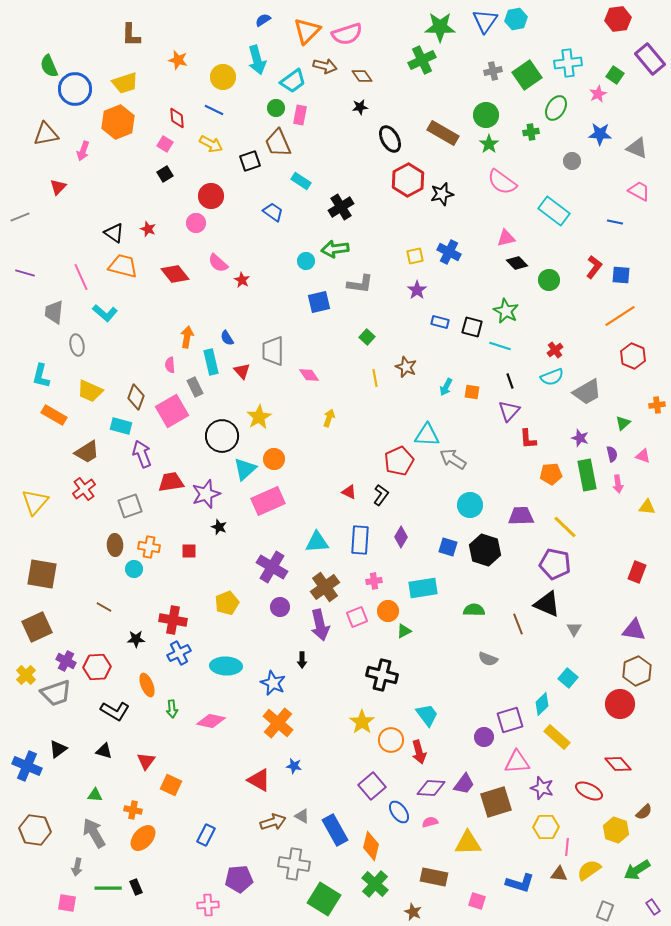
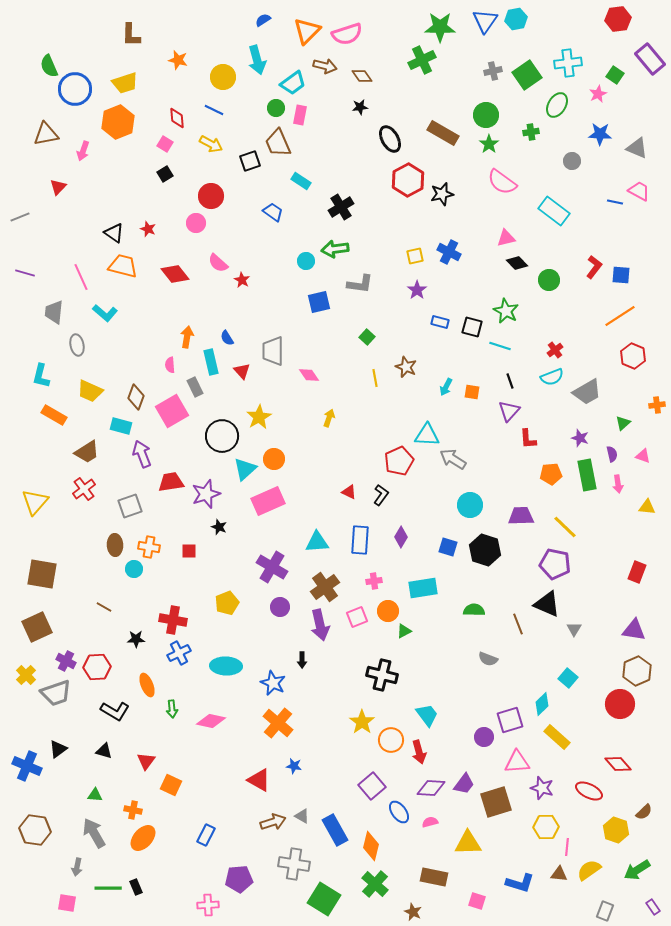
cyan trapezoid at (293, 81): moved 2 px down
green ellipse at (556, 108): moved 1 px right, 3 px up
blue line at (615, 222): moved 20 px up
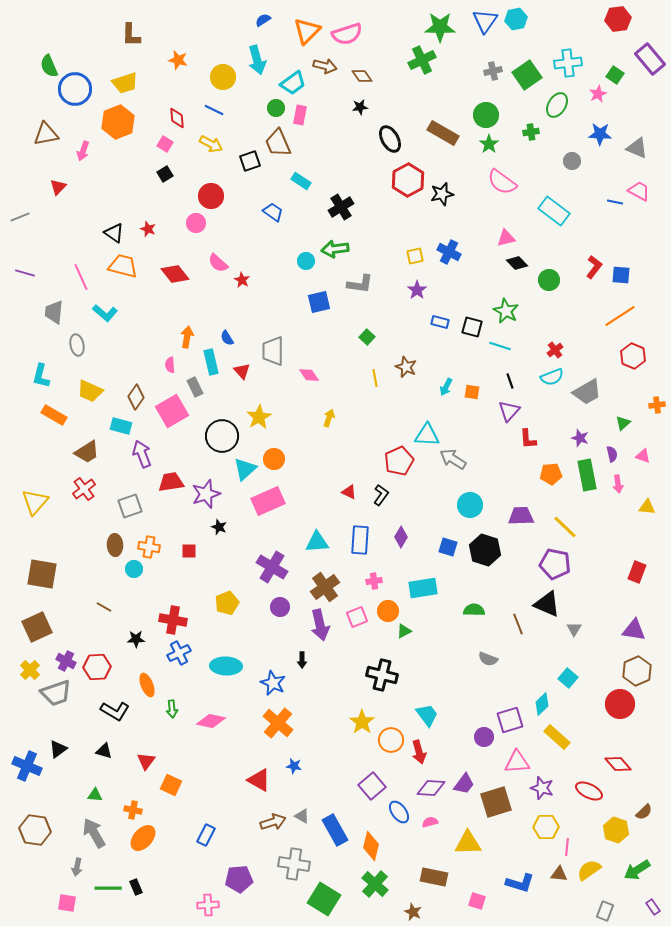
brown diamond at (136, 397): rotated 15 degrees clockwise
yellow cross at (26, 675): moved 4 px right, 5 px up
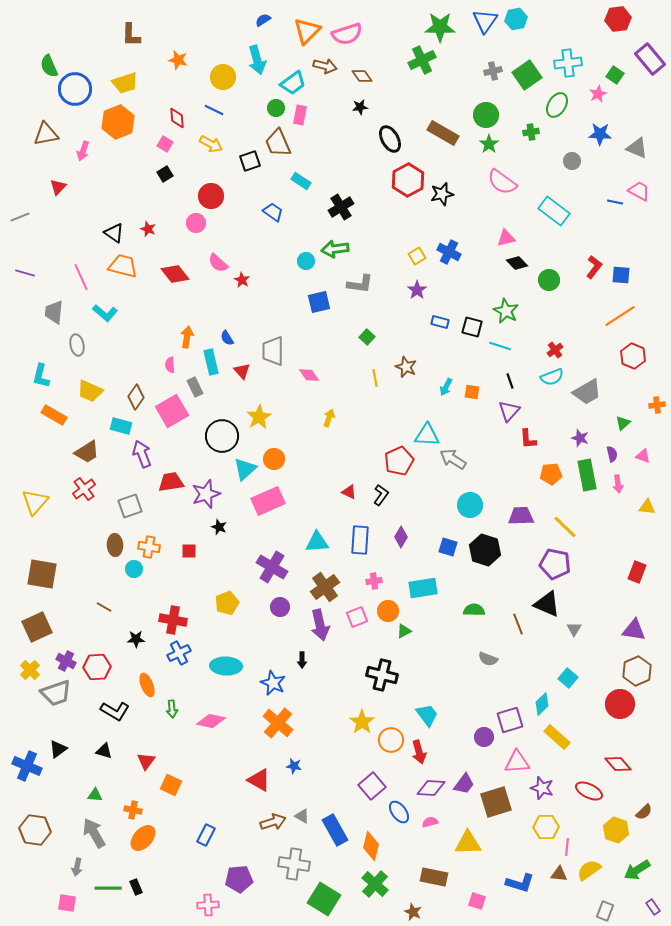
yellow square at (415, 256): moved 2 px right; rotated 18 degrees counterclockwise
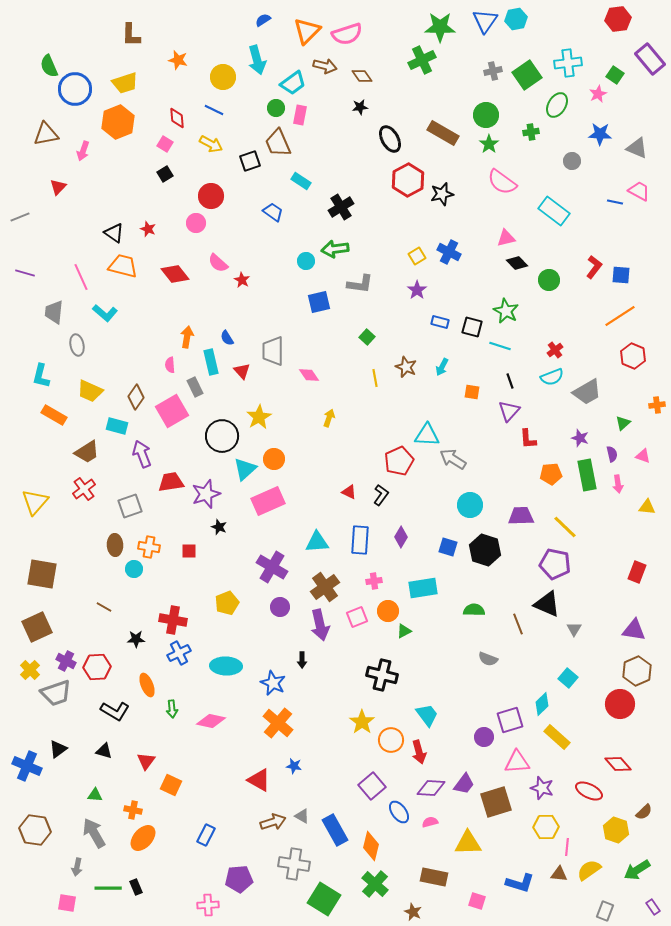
cyan arrow at (446, 387): moved 4 px left, 20 px up
cyan rectangle at (121, 426): moved 4 px left
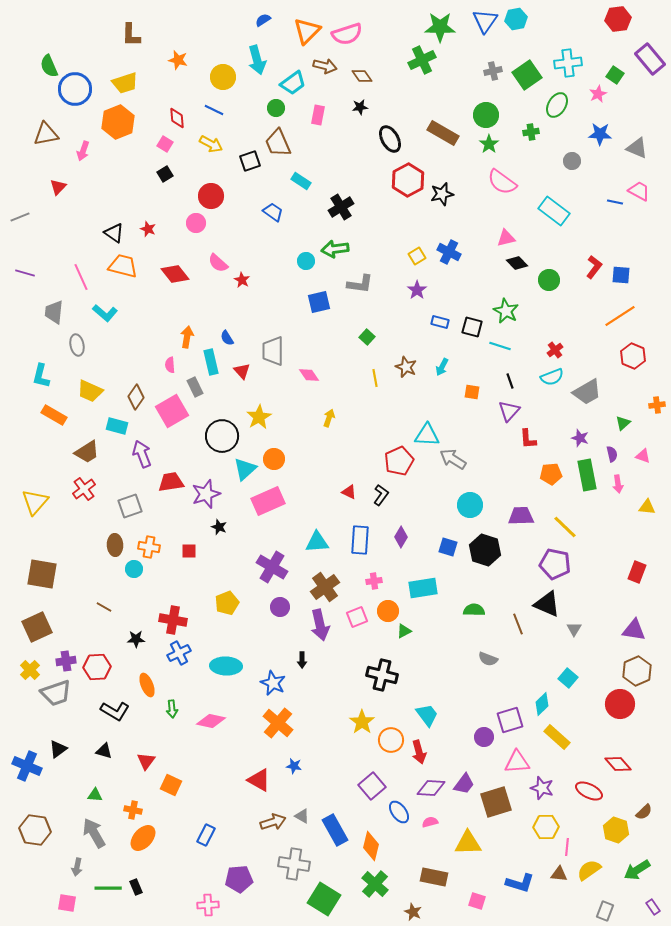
pink rectangle at (300, 115): moved 18 px right
purple cross at (66, 661): rotated 36 degrees counterclockwise
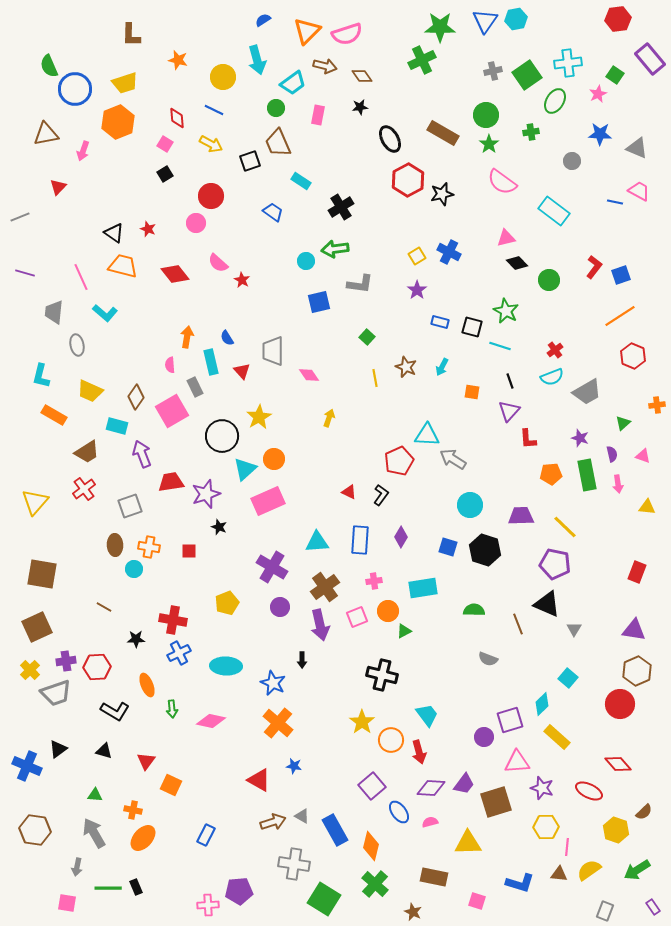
green ellipse at (557, 105): moved 2 px left, 4 px up
blue square at (621, 275): rotated 24 degrees counterclockwise
purple pentagon at (239, 879): moved 12 px down
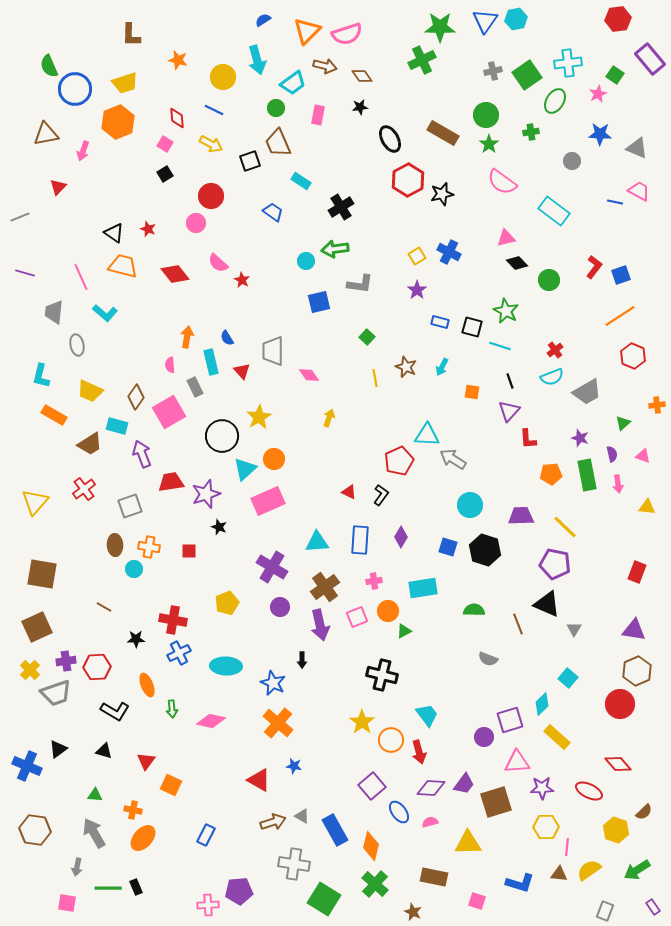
pink square at (172, 411): moved 3 px left, 1 px down
brown trapezoid at (87, 452): moved 3 px right, 8 px up
purple star at (542, 788): rotated 20 degrees counterclockwise
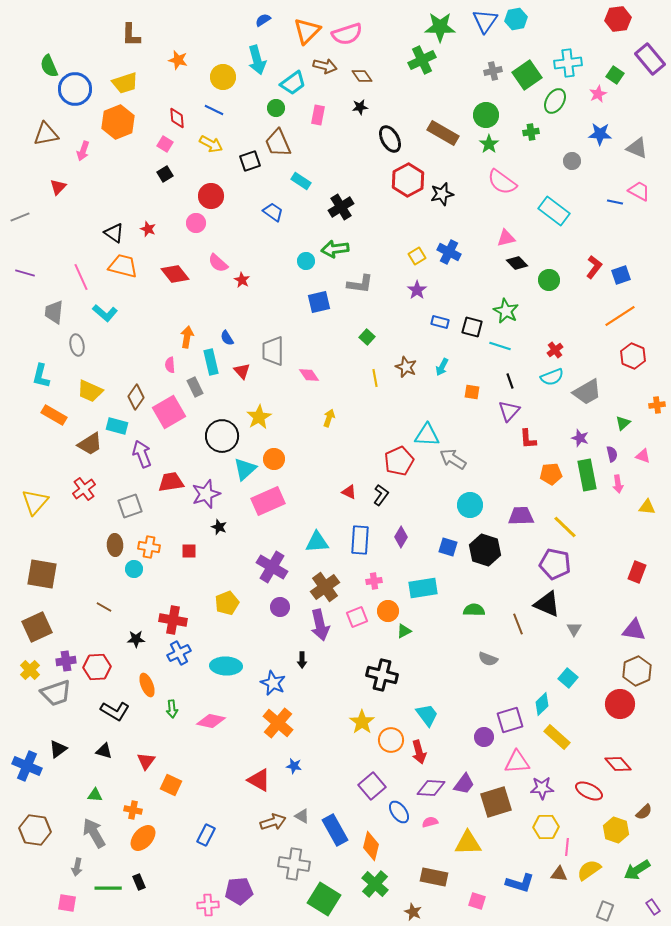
black rectangle at (136, 887): moved 3 px right, 5 px up
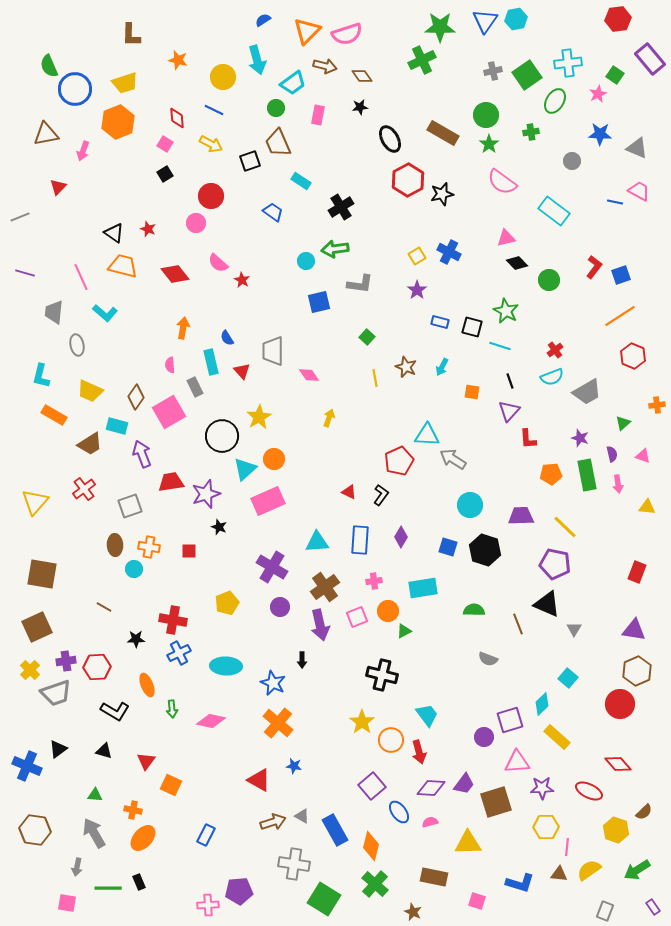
orange arrow at (187, 337): moved 4 px left, 9 px up
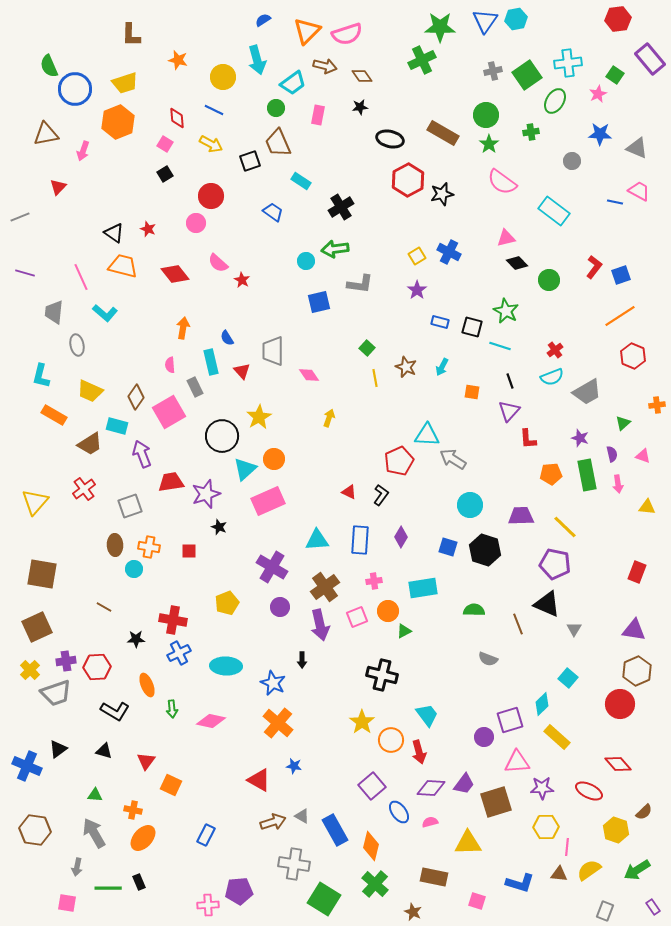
black ellipse at (390, 139): rotated 48 degrees counterclockwise
green square at (367, 337): moved 11 px down
cyan triangle at (317, 542): moved 2 px up
